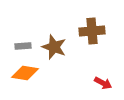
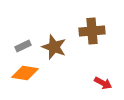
gray rectangle: rotated 21 degrees counterclockwise
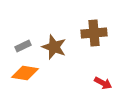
brown cross: moved 2 px right, 2 px down
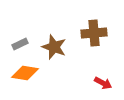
gray rectangle: moved 3 px left, 2 px up
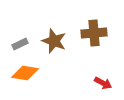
brown star: moved 6 px up
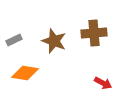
gray rectangle: moved 6 px left, 4 px up
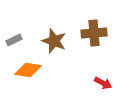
orange diamond: moved 3 px right, 3 px up
